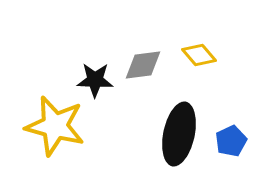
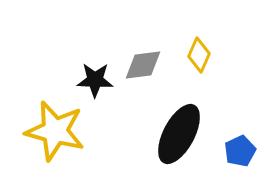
yellow diamond: rotated 64 degrees clockwise
yellow star: moved 5 px down
black ellipse: rotated 16 degrees clockwise
blue pentagon: moved 9 px right, 10 px down
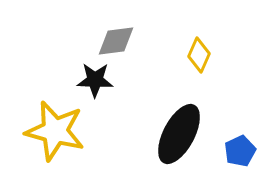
gray diamond: moved 27 px left, 24 px up
